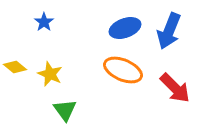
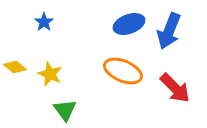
blue ellipse: moved 4 px right, 4 px up
orange ellipse: moved 1 px down
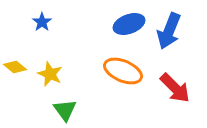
blue star: moved 2 px left
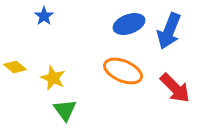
blue star: moved 2 px right, 6 px up
yellow star: moved 3 px right, 4 px down
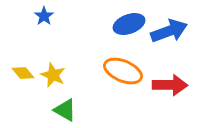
blue arrow: rotated 132 degrees counterclockwise
yellow diamond: moved 8 px right, 6 px down; rotated 10 degrees clockwise
yellow star: moved 3 px up
red arrow: moved 5 px left, 3 px up; rotated 44 degrees counterclockwise
green triangle: rotated 25 degrees counterclockwise
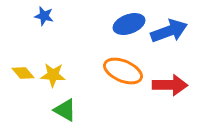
blue star: rotated 24 degrees counterclockwise
yellow star: rotated 20 degrees counterclockwise
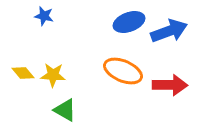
blue ellipse: moved 2 px up
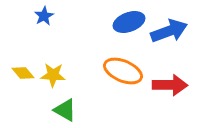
blue star: rotated 30 degrees clockwise
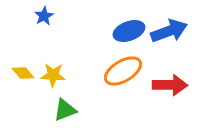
blue ellipse: moved 9 px down
orange ellipse: rotated 54 degrees counterclockwise
green triangle: rotated 50 degrees counterclockwise
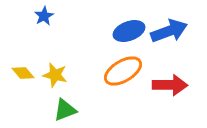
yellow star: moved 2 px right; rotated 10 degrees clockwise
